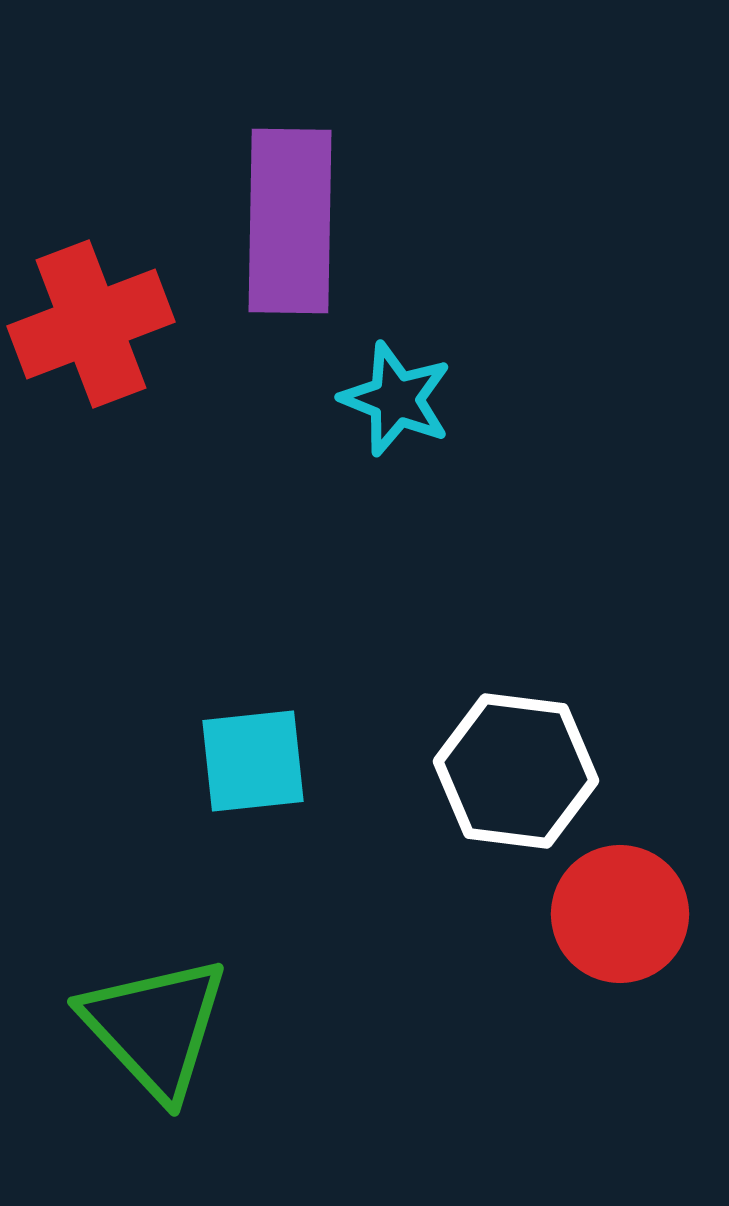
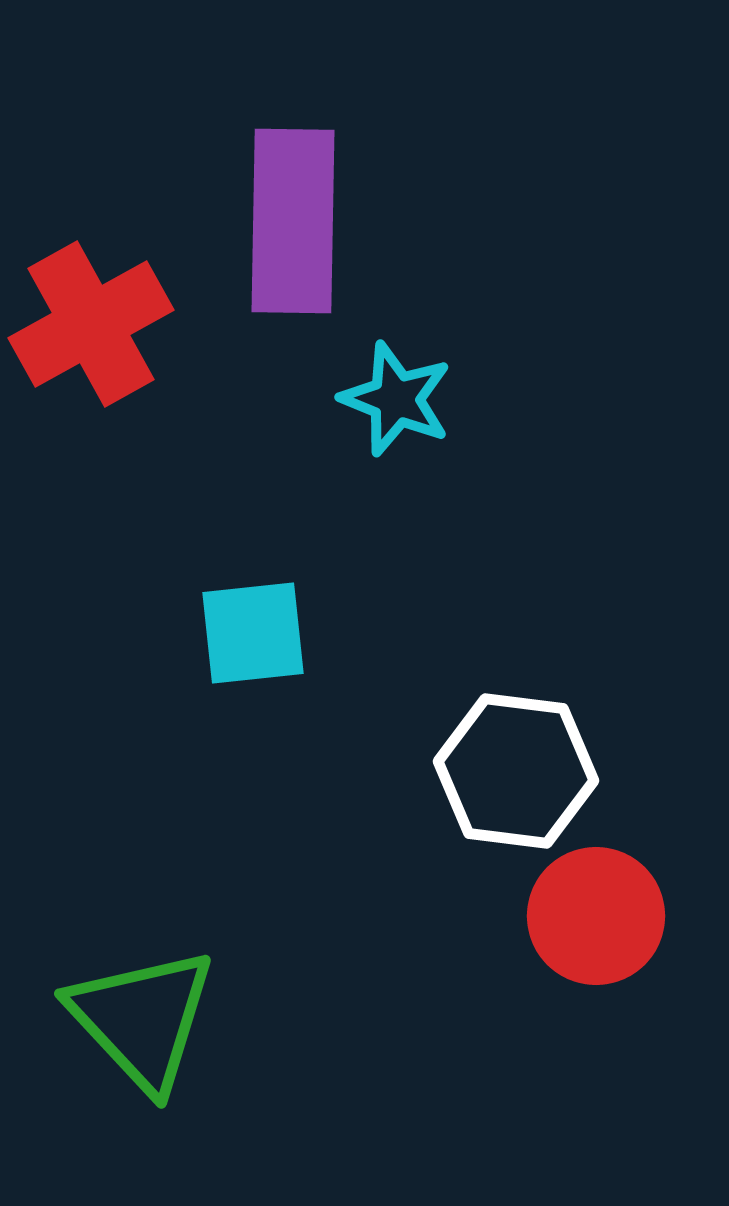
purple rectangle: moved 3 px right
red cross: rotated 8 degrees counterclockwise
cyan square: moved 128 px up
red circle: moved 24 px left, 2 px down
green triangle: moved 13 px left, 8 px up
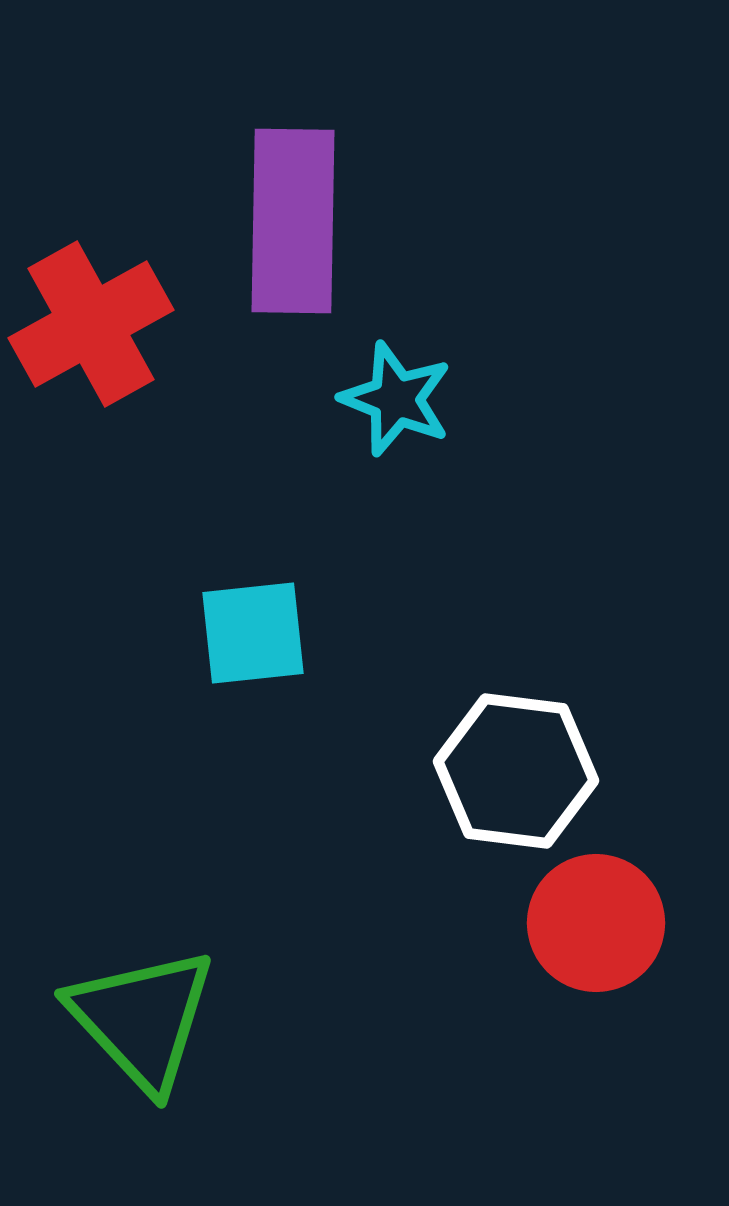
red circle: moved 7 px down
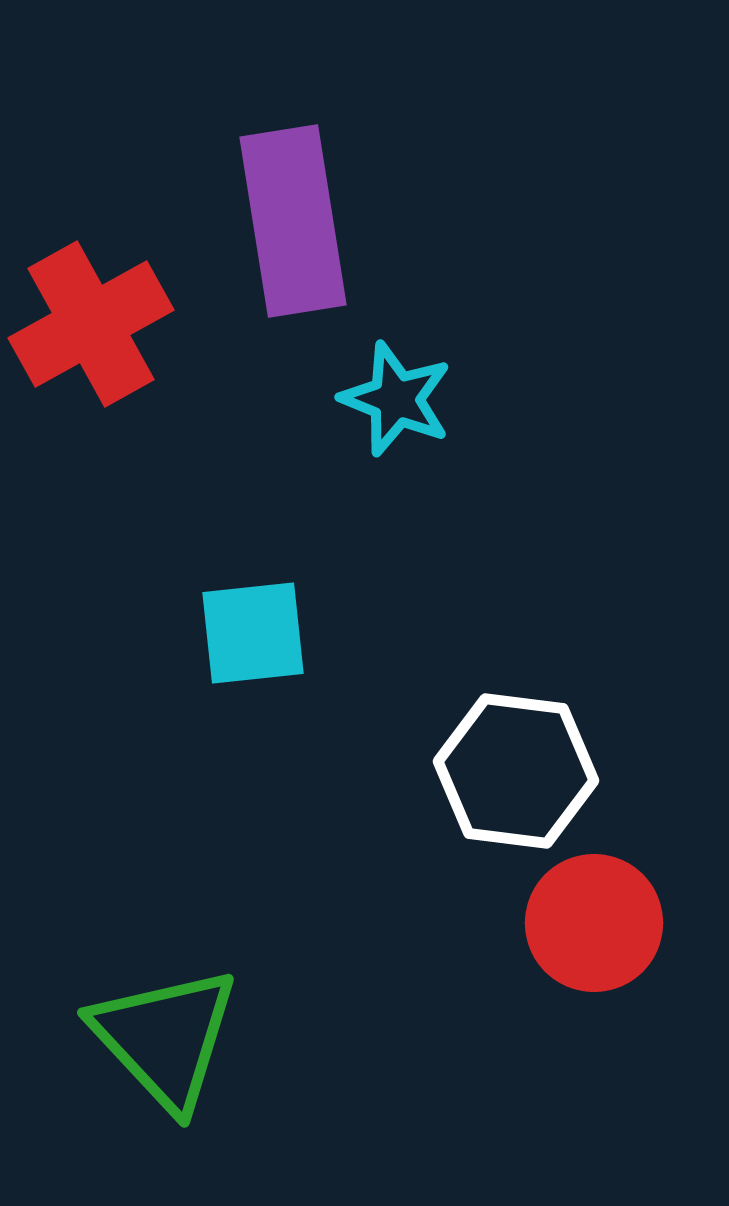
purple rectangle: rotated 10 degrees counterclockwise
red circle: moved 2 px left
green triangle: moved 23 px right, 19 px down
